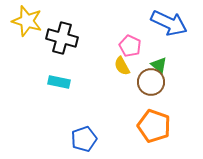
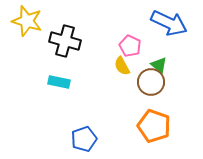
black cross: moved 3 px right, 3 px down
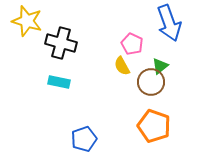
blue arrow: rotated 45 degrees clockwise
black cross: moved 4 px left, 2 px down
pink pentagon: moved 2 px right, 2 px up
green triangle: moved 1 px right, 1 px down; rotated 42 degrees clockwise
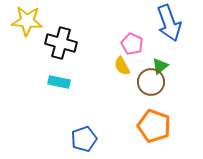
yellow star: rotated 12 degrees counterclockwise
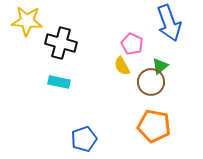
orange pentagon: rotated 8 degrees counterclockwise
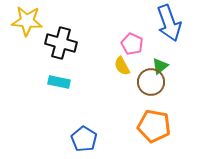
blue pentagon: rotated 20 degrees counterclockwise
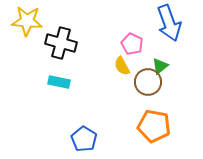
brown circle: moved 3 px left
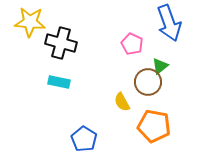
yellow star: moved 3 px right, 1 px down
yellow semicircle: moved 36 px down
